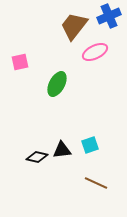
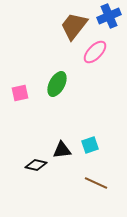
pink ellipse: rotated 20 degrees counterclockwise
pink square: moved 31 px down
black diamond: moved 1 px left, 8 px down
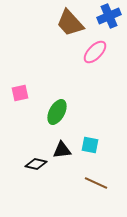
brown trapezoid: moved 4 px left, 3 px up; rotated 80 degrees counterclockwise
green ellipse: moved 28 px down
cyan square: rotated 30 degrees clockwise
black diamond: moved 1 px up
